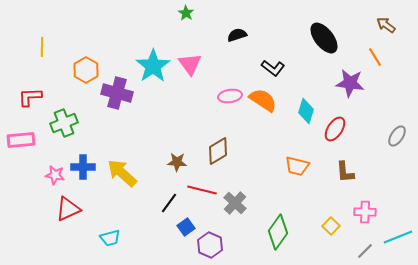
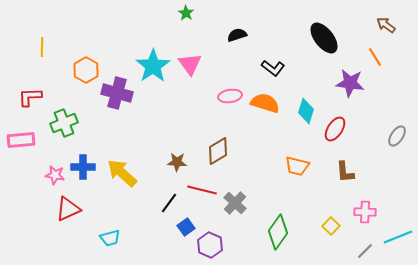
orange semicircle: moved 2 px right, 3 px down; rotated 16 degrees counterclockwise
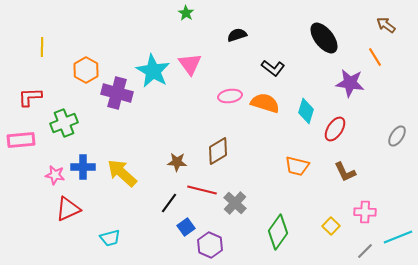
cyan star: moved 5 px down; rotated 8 degrees counterclockwise
brown L-shape: rotated 20 degrees counterclockwise
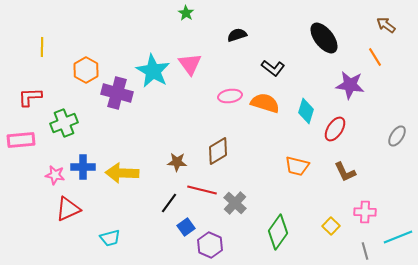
purple star: moved 2 px down
yellow arrow: rotated 40 degrees counterclockwise
gray line: rotated 60 degrees counterclockwise
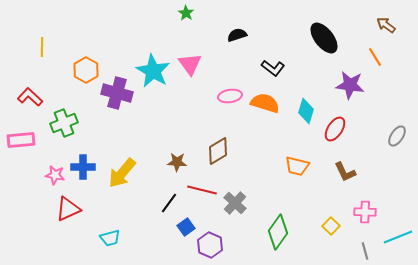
red L-shape: rotated 45 degrees clockwise
yellow arrow: rotated 52 degrees counterclockwise
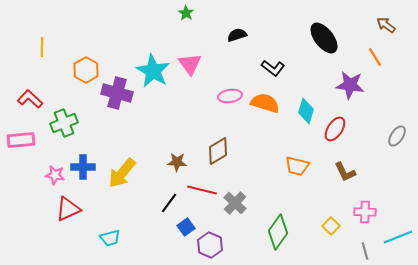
red L-shape: moved 2 px down
